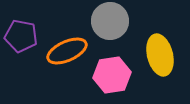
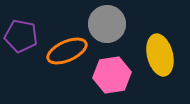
gray circle: moved 3 px left, 3 px down
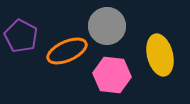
gray circle: moved 2 px down
purple pentagon: rotated 16 degrees clockwise
pink hexagon: rotated 15 degrees clockwise
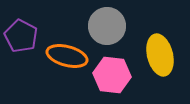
orange ellipse: moved 5 px down; rotated 39 degrees clockwise
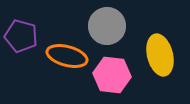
purple pentagon: rotated 12 degrees counterclockwise
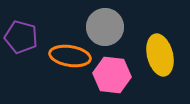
gray circle: moved 2 px left, 1 px down
purple pentagon: moved 1 px down
orange ellipse: moved 3 px right; rotated 6 degrees counterclockwise
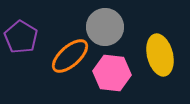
purple pentagon: rotated 16 degrees clockwise
orange ellipse: rotated 51 degrees counterclockwise
pink hexagon: moved 2 px up
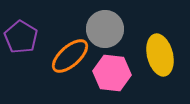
gray circle: moved 2 px down
